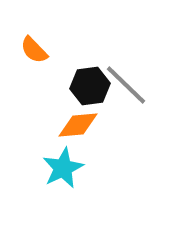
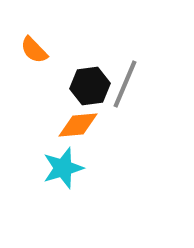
gray line: moved 1 px left, 1 px up; rotated 69 degrees clockwise
cyan star: rotated 9 degrees clockwise
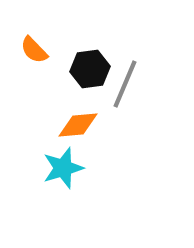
black hexagon: moved 17 px up
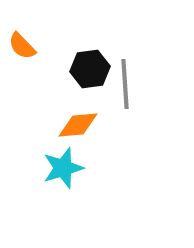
orange semicircle: moved 12 px left, 4 px up
gray line: rotated 27 degrees counterclockwise
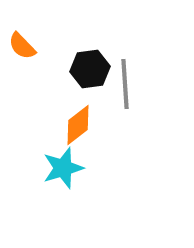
orange diamond: rotated 33 degrees counterclockwise
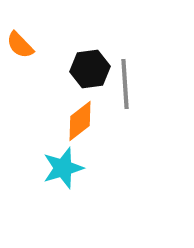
orange semicircle: moved 2 px left, 1 px up
orange diamond: moved 2 px right, 4 px up
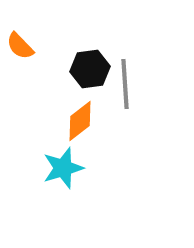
orange semicircle: moved 1 px down
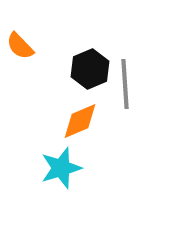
black hexagon: rotated 15 degrees counterclockwise
orange diamond: rotated 15 degrees clockwise
cyan star: moved 2 px left
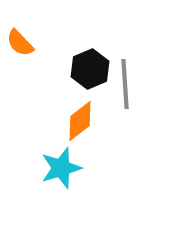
orange semicircle: moved 3 px up
orange diamond: rotated 15 degrees counterclockwise
